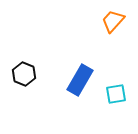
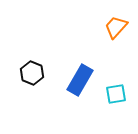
orange trapezoid: moved 3 px right, 6 px down
black hexagon: moved 8 px right, 1 px up
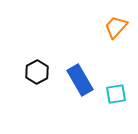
black hexagon: moved 5 px right, 1 px up; rotated 10 degrees clockwise
blue rectangle: rotated 60 degrees counterclockwise
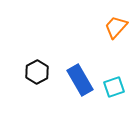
cyan square: moved 2 px left, 7 px up; rotated 10 degrees counterclockwise
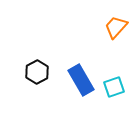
blue rectangle: moved 1 px right
